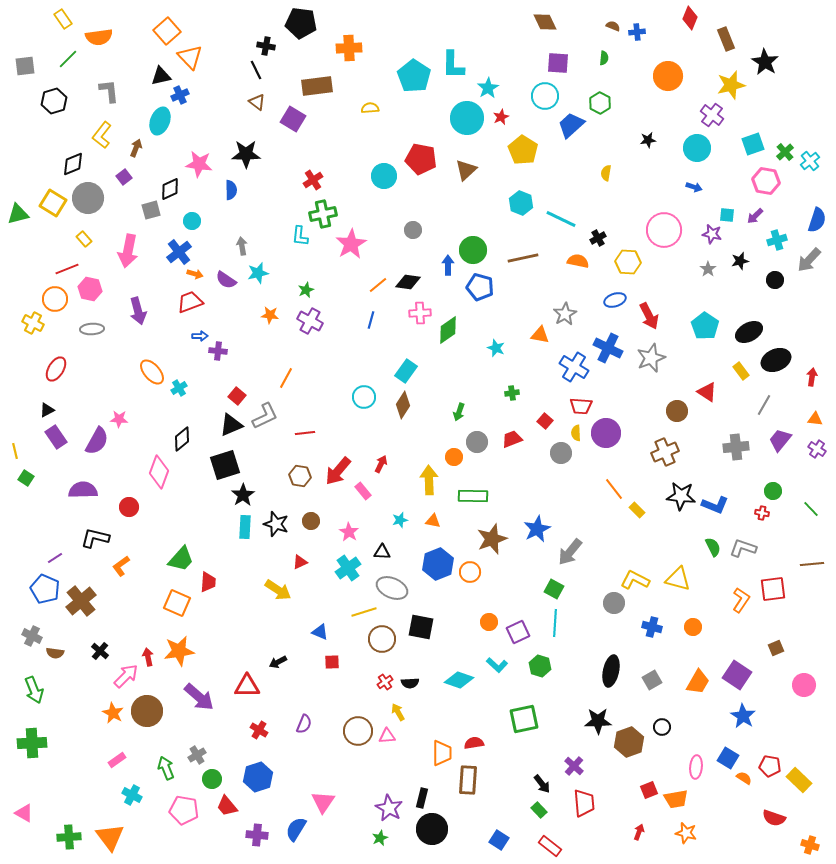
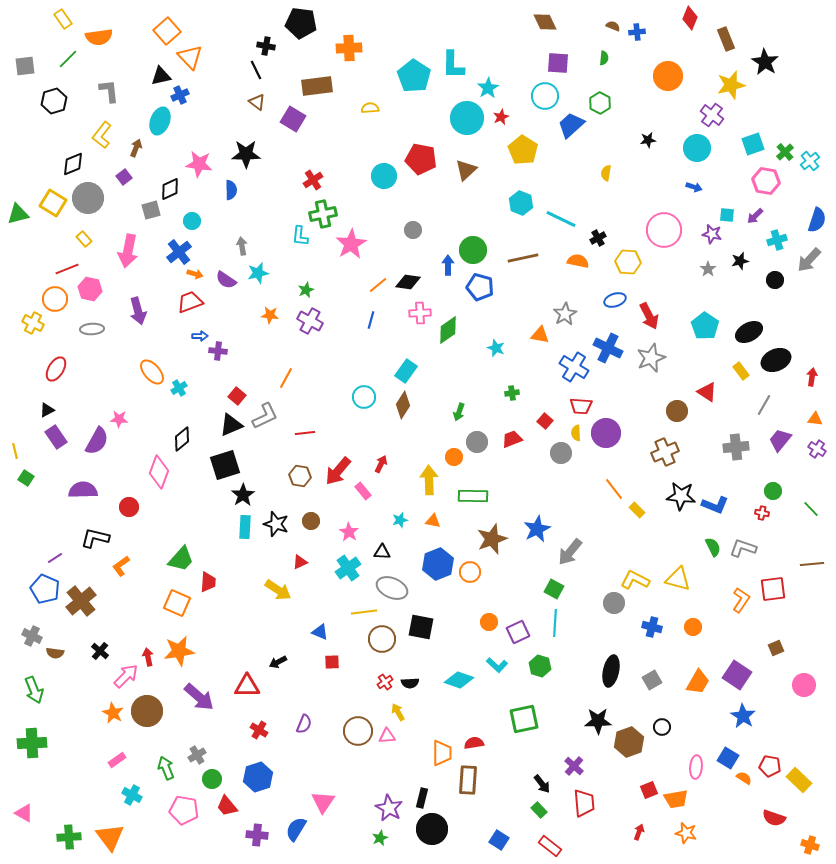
yellow line at (364, 612): rotated 10 degrees clockwise
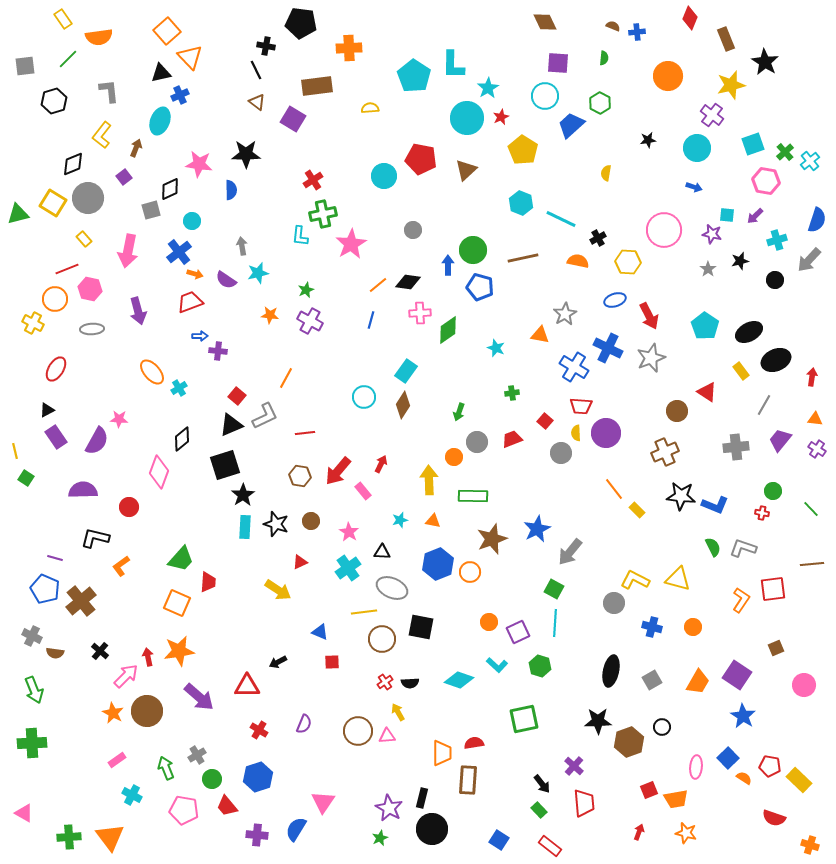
black triangle at (161, 76): moved 3 px up
purple line at (55, 558): rotated 49 degrees clockwise
blue square at (728, 758): rotated 15 degrees clockwise
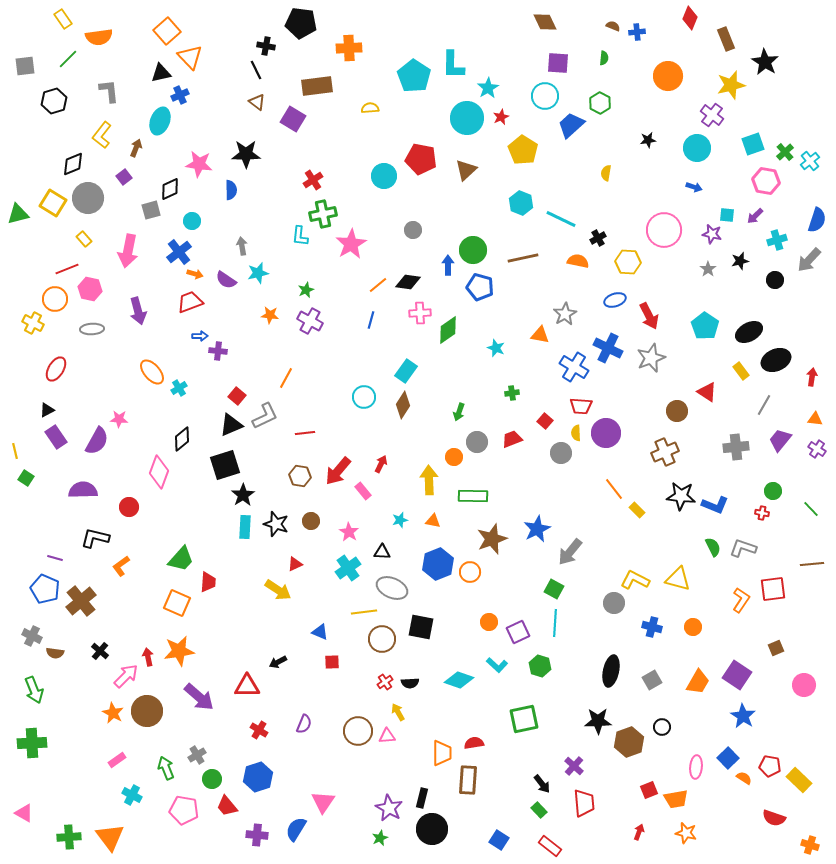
red triangle at (300, 562): moved 5 px left, 2 px down
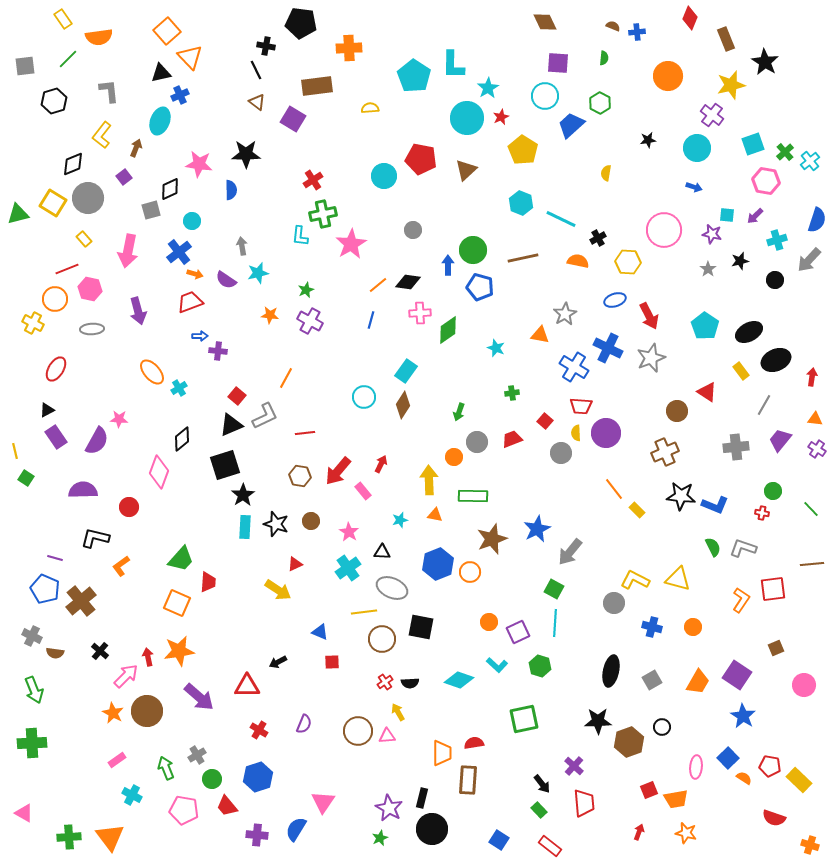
orange triangle at (433, 521): moved 2 px right, 6 px up
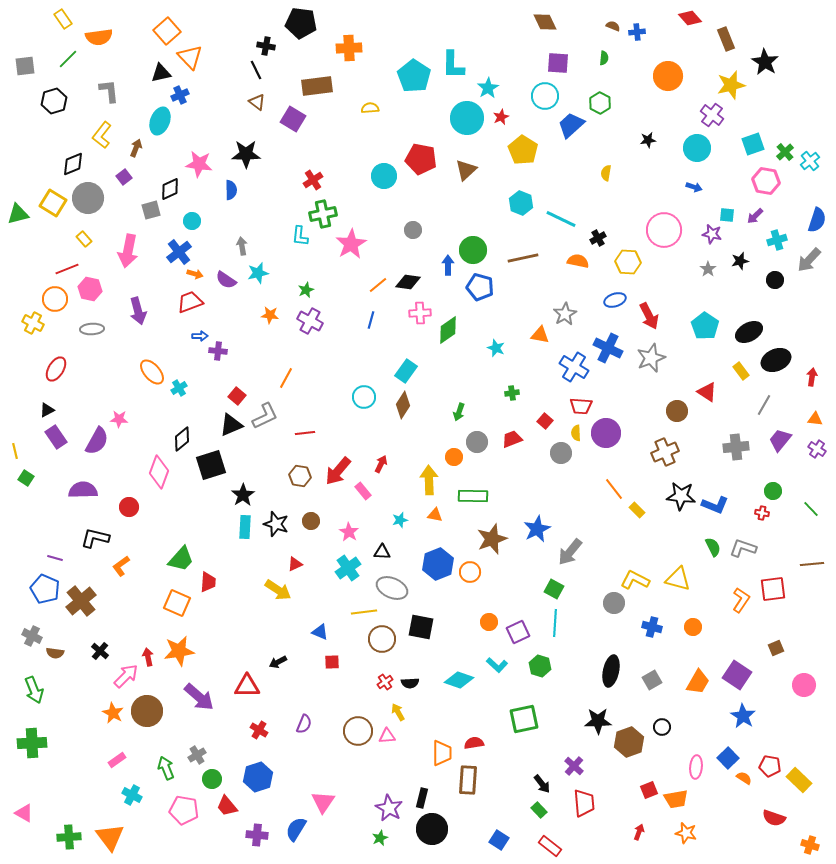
red diamond at (690, 18): rotated 65 degrees counterclockwise
black square at (225, 465): moved 14 px left
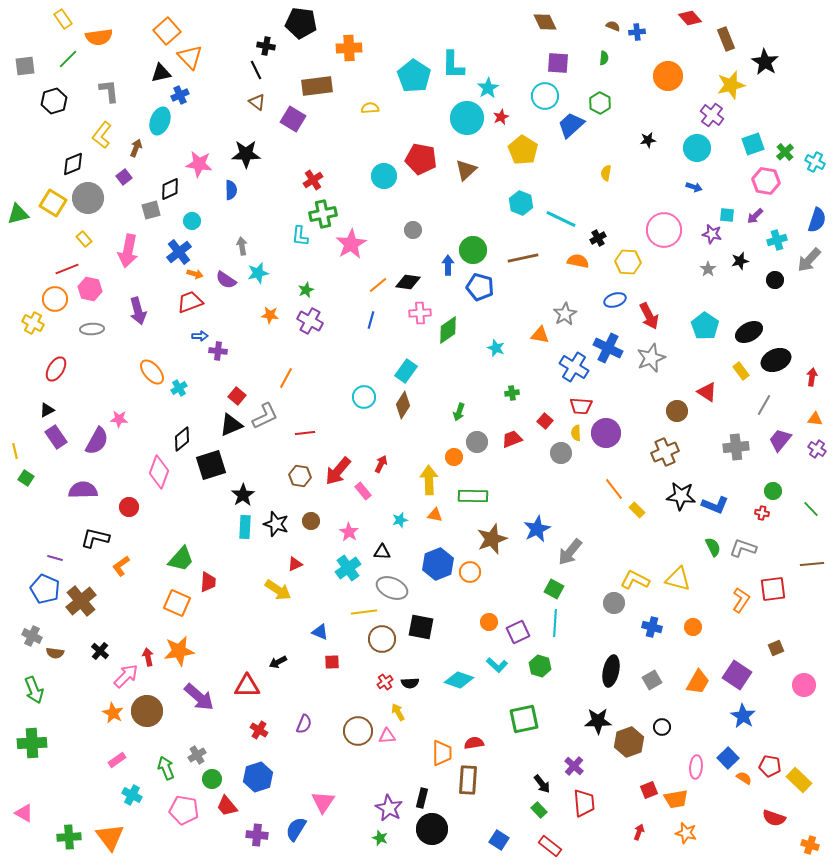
cyan cross at (810, 161): moved 5 px right, 1 px down; rotated 24 degrees counterclockwise
green star at (380, 838): rotated 28 degrees counterclockwise
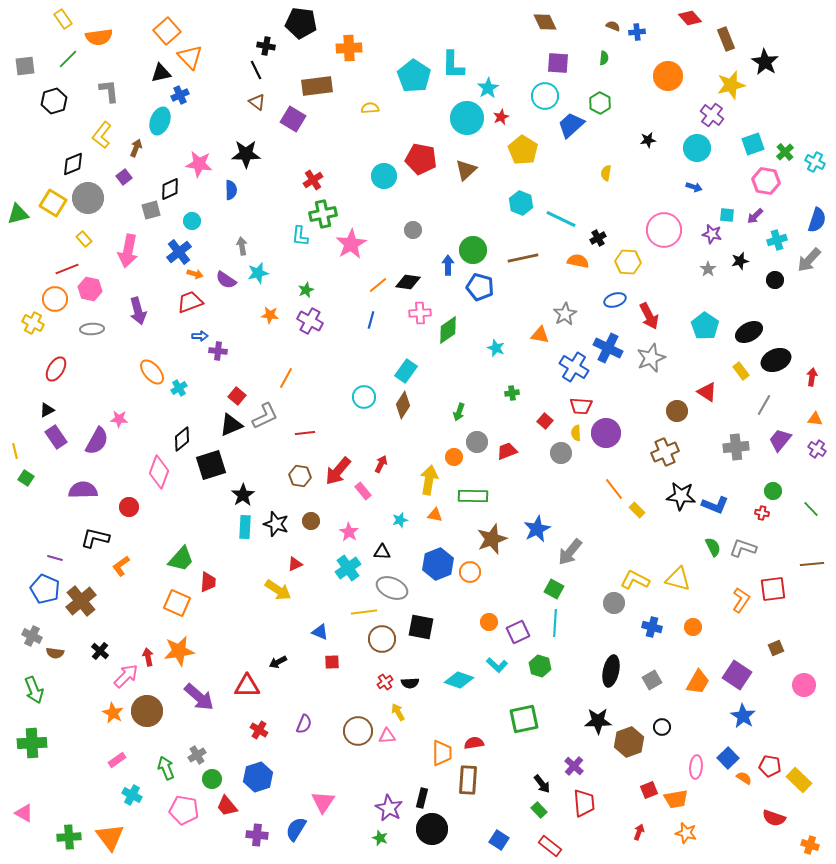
red trapezoid at (512, 439): moved 5 px left, 12 px down
yellow arrow at (429, 480): rotated 12 degrees clockwise
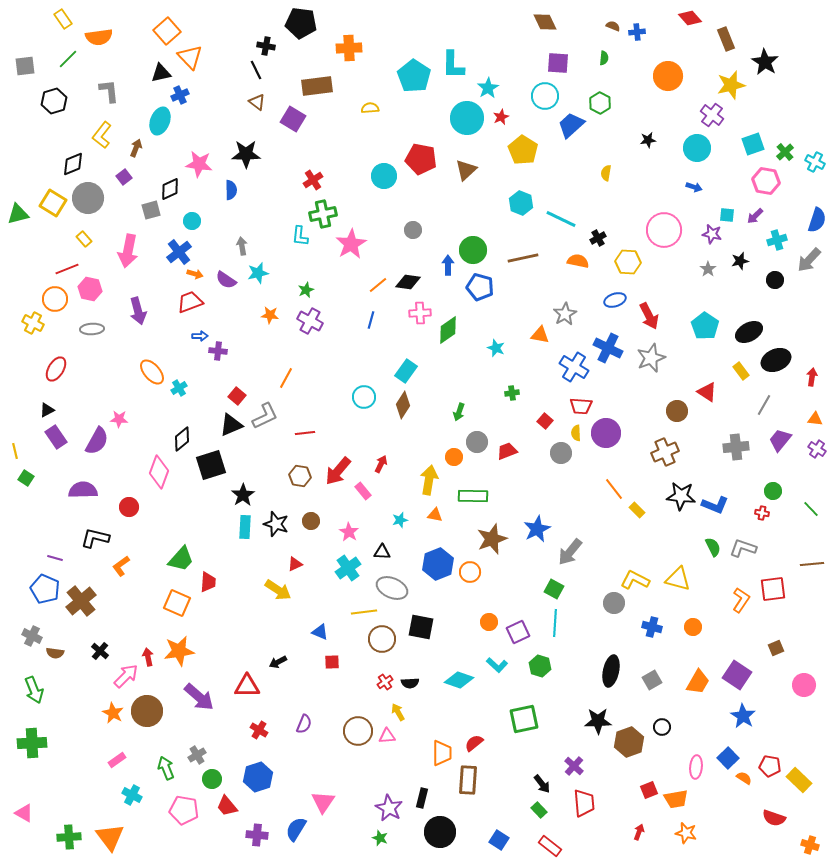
red semicircle at (474, 743): rotated 30 degrees counterclockwise
black circle at (432, 829): moved 8 px right, 3 px down
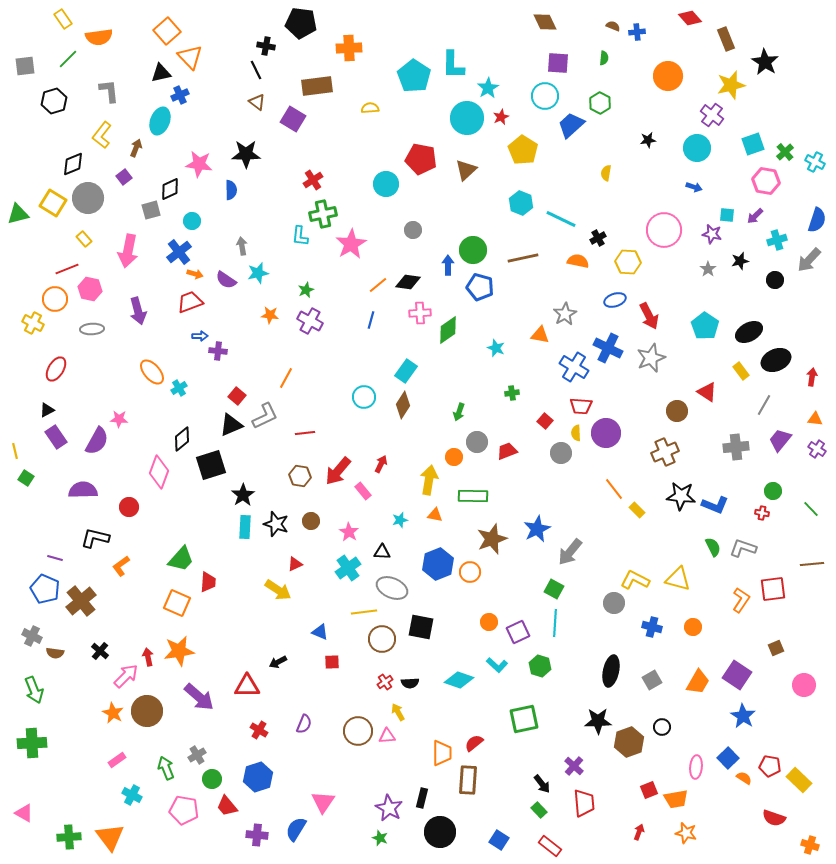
cyan circle at (384, 176): moved 2 px right, 8 px down
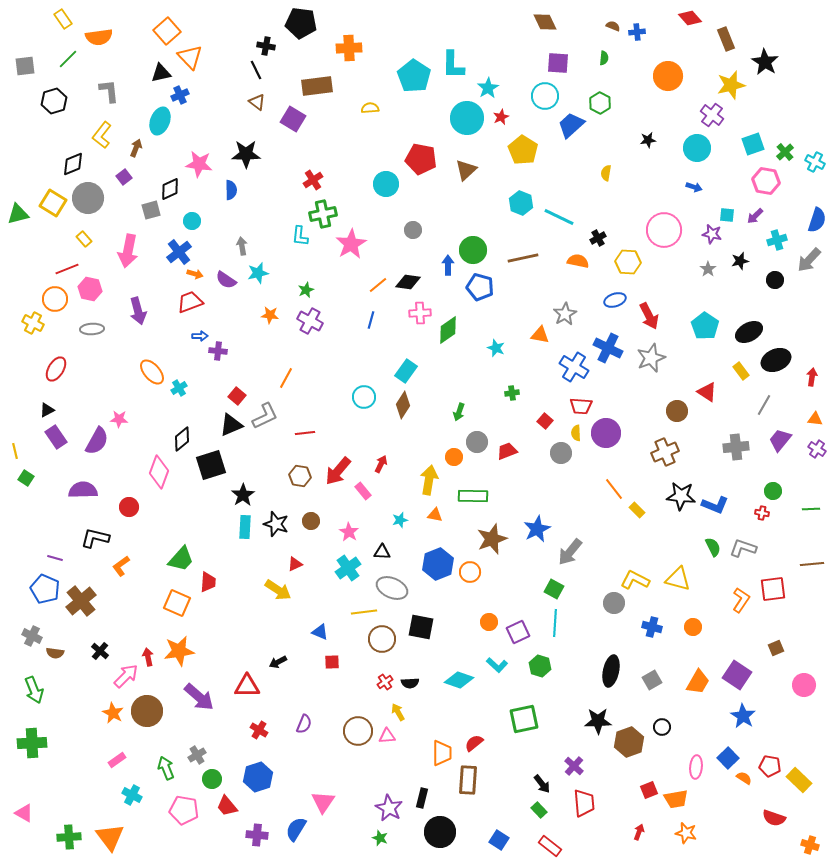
cyan line at (561, 219): moved 2 px left, 2 px up
green line at (811, 509): rotated 48 degrees counterclockwise
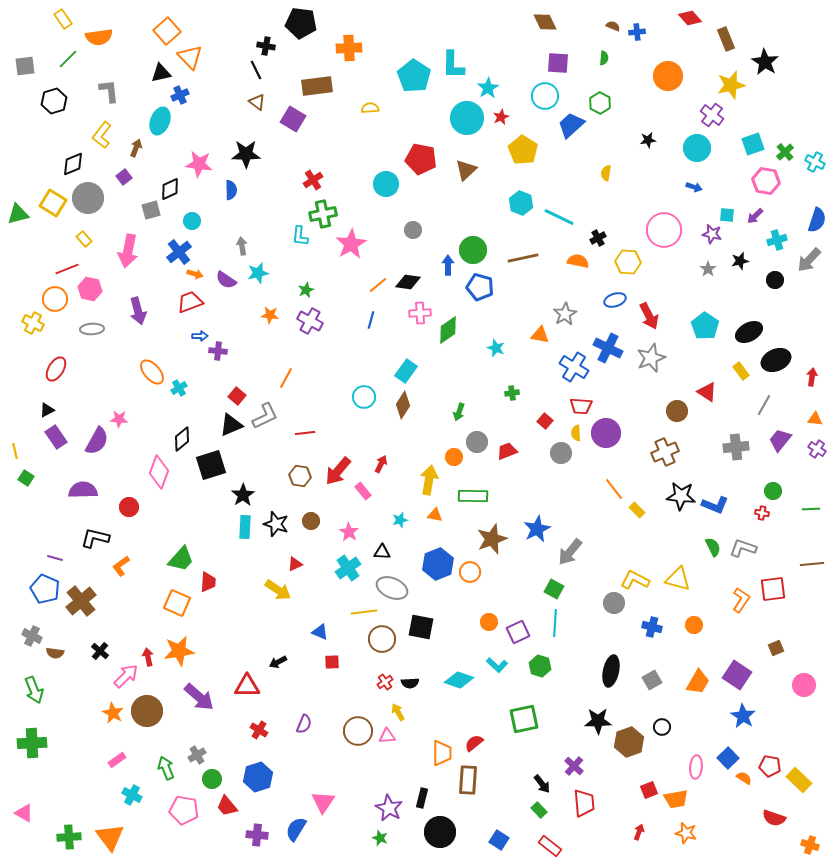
orange circle at (693, 627): moved 1 px right, 2 px up
